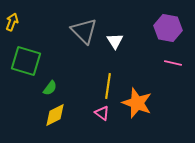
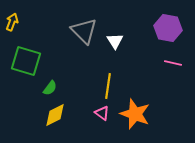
orange star: moved 2 px left, 11 px down
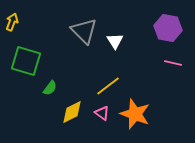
yellow line: rotated 45 degrees clockwise
yellow diamond: moved 17 px right, 3 px up
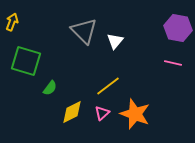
purple hexagon: moved 10 px right
white triangle: rotated 12 degrees clockwise
pink triangle: rotated 42 degrees clockwise
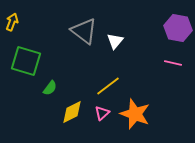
gray triangle: rotated 8 degrees counterclockwise
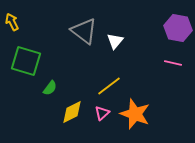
yellow arrow: rotated 48 degrees counterclockwise
yellow line: moved 1 px right
